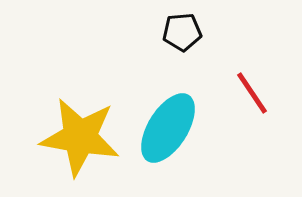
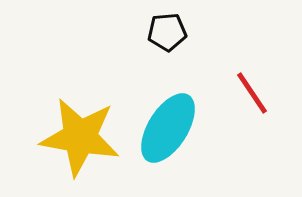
black pentagon: moved 15 px left
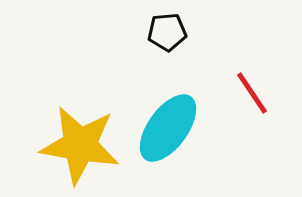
cyan ellipse: rotated 4 degrees clockwise
yellow star: moved 8 px down
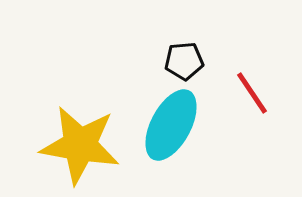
black pentagon: moved 17 px right, 29 px down
cyan ellipse: moved 3 px right, 3 px up; rotated 8 degrees counterclockwise
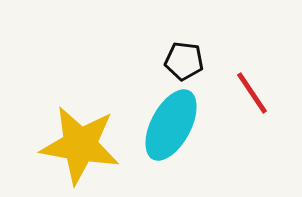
black pentagon: rotated 12 degrees clockwise
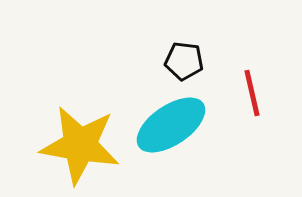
red line: rotated 21 degrees clockwise
cyan ellipse: rotated 28 degrees clockwise
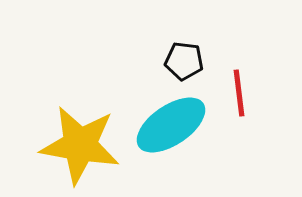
red line: moved 13 px left; rotated 6 degrees clockwise
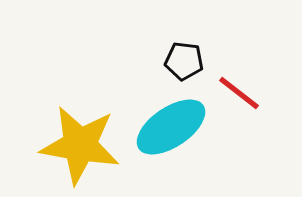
red line: rotated 45 degrees counterclockwise
cyan ellipse: moved 2 px down
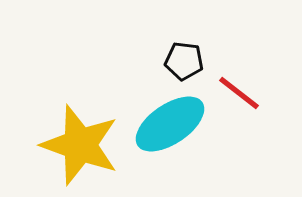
cyan ellipse: moved 1 px left, 3 px up
yellow star: rotated 10 degrees clockwise
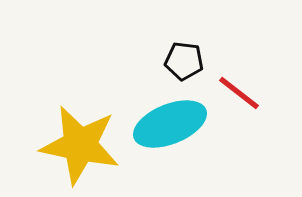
cyan ellipse: rotated 12 degrees clockwise
yellow star: rotated 8 degrees counterclockwise
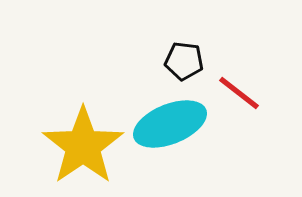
yellow star: moved 3 px right, 1 px down; rotated 26 degrees clockwise
